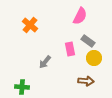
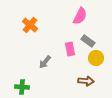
yellow circle: moved 2 px right
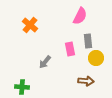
gray rectangle: rotated 48 degrees clockwise
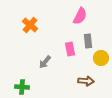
yellow circle: moved 5 px right
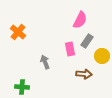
pink semicircle: moved 4 px down
orange cross: moved 12 px left, 7 px down
gray rectangle: moved 1 px left; rotated 40 degrees clockwise
yellow circle: moved 1 px right, 2 px up
gray arrow: rotated 120 degrees clockwise
brown arrow: moved 2 px left, 7 px up
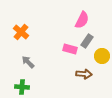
pink semicircle: moved 2 px right
orange cross: moved 3 px right
pink rectangle: rotated 64 degrees counterclockwise
gray arrow: moved 17 px left; rotated 24 degrees counterclockwise
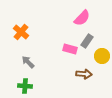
pink semicircle: moved 2 px up; rotated 18 degrees clockwise
green cross: moved 3 px right, 1 px up
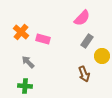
pink rectangle: moved 27 px left, 10 px up
brown arrow: rotated 63 degrees clockwise
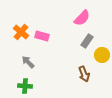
pink rectangle: moved 1 px left, 3 px up
yellow circle: moved 1 px up
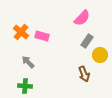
yellow circle: moved 2 px left
